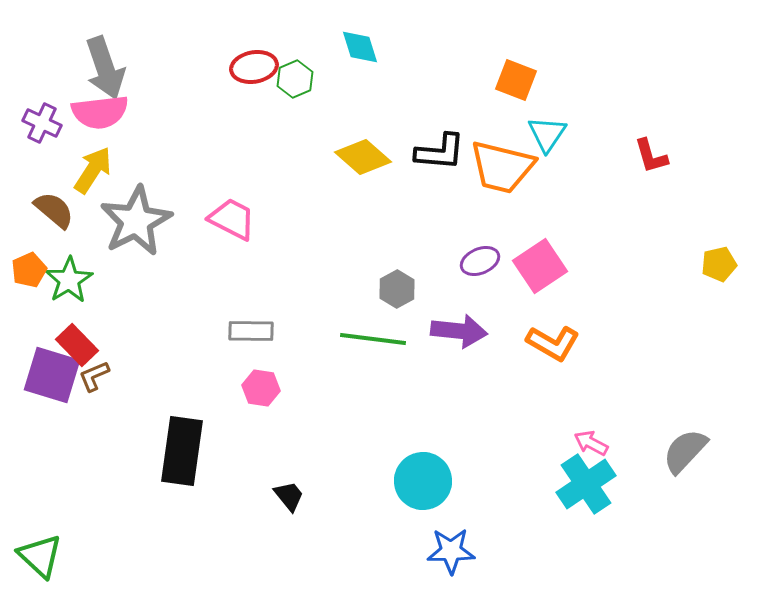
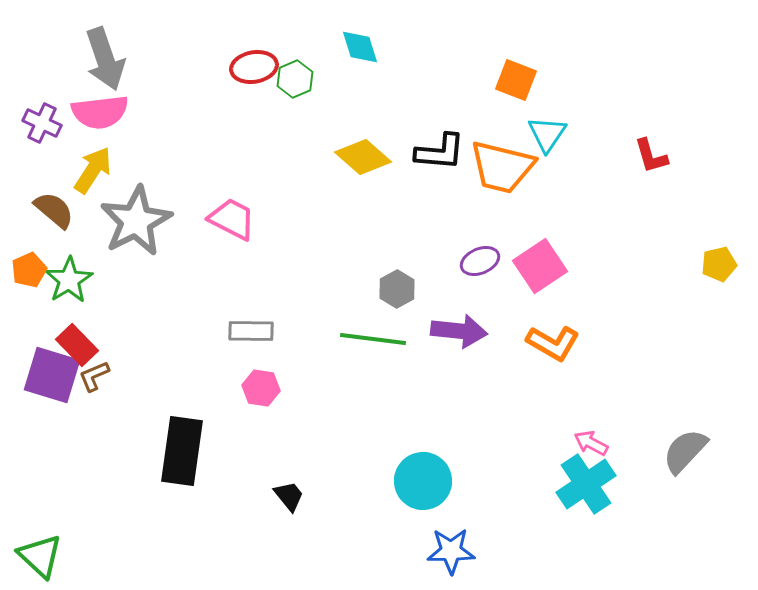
gray arrow: moved 9 px up
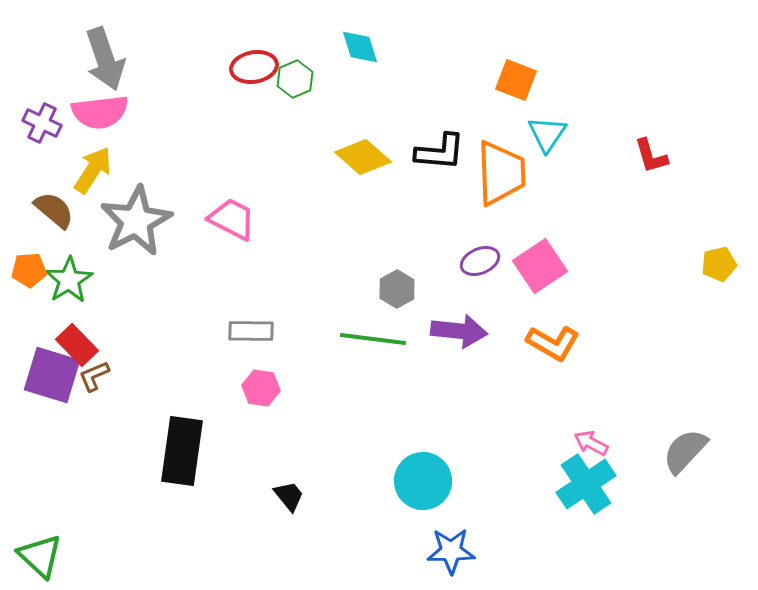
orange trapezoid: moved 1 px left, 6 px down; rotated 106 degrees counterclockwise
orange pentagon: rotated 20 degrees clockwise
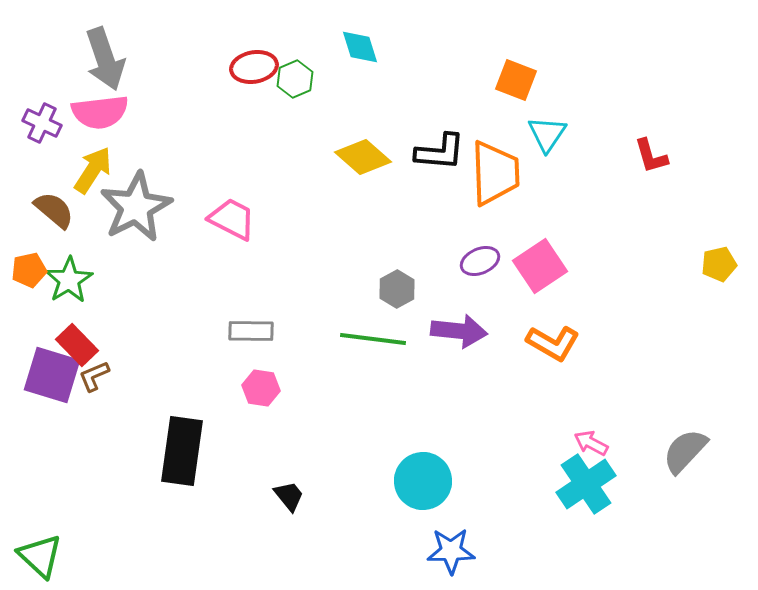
orange trapezoid: moved 6 px left
gray star: moved 14 px up
orange pentagon: rotated 8 degrees counterclockwise
